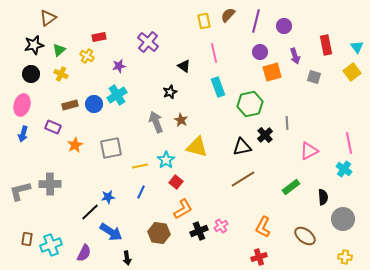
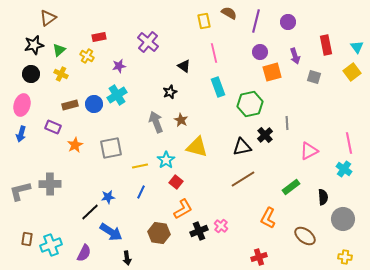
brown semicircle at (228, 15): moved 1 px right, 2 px up; rotated 77 degrees clockwise
purple circle at (284, 26): moved 4 px right, 4 px up
blue arrow at (23, 134): moved 2 px left
pink cross at (221, 226): rotated 16 degrees counterclockwise
orange L-shape at (263, 227): moved 5 px right, 9 px up
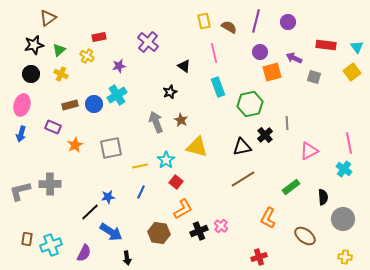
brown semicircle at (229, 13): moved 14 px down
red rectangle at (326, 45): rotated 72 degrees counterclockwise
purple arrow at (295, 56): moved 1 px left, 2 px down; rotated 133 degrees clockwise
